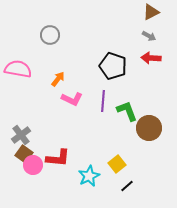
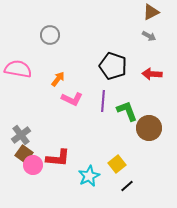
red arrow: moved 1 px right, 16 px down
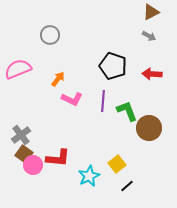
pink semicircle: rotated 32 degrees counterclockwise
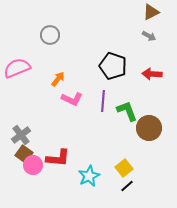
pink semicircle: moved 1 px left, 1 px up
yellow square: moved 7 px right, 4 px down
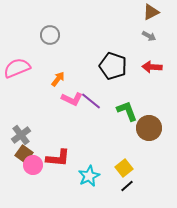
red arrow: moved 7 px up
purple line: moved 12 px left; rotated 55 degrees counterclockwise
